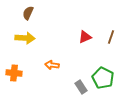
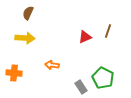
brown line: moved 3 px left, 6 px up
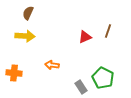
yellow arrow: moved 2 px up
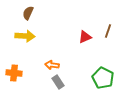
gray rectangle: moved 23 px left, 5 px up
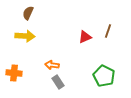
green pentagon: moved 1 px right, 2 px up
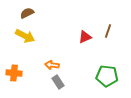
brown semicircle: moved 1 px left; rotated 40 degrees clockwise
yellow arrow: rotated 24 degrees clockwise
green pentagon: moved 3 px right; rotated 20 degrees counterclockwise
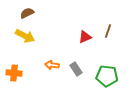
gray rectangle: moved 18 px right, 13 px up
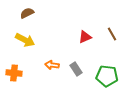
brown line: moved 4 px right, 3 px down; rotated 48 degrees counterclockwise
yellow arrow: moved 4 px down
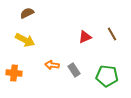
gray rectangle: moved 2 px left, 1 px down
